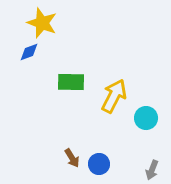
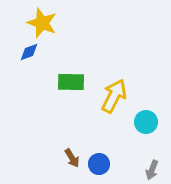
cyan circle: moved 4 px down
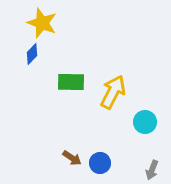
blue diamond: moved 3 px right, 2 px down; rotated 25 degrees counterclockwise
yellow arrow: moved 1 px left, 4 px up
cyan circle: moved 1 px left
brown arrow: rotated 24 degrees counterclockwise
blue circle: moved 1 px right, 1 px up
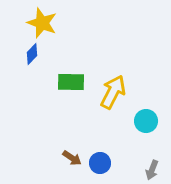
cyan circle: moved 1 px right, 1 px up
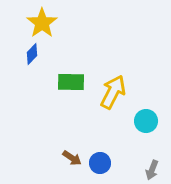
yellow star: rotated 16 degrees clockwise
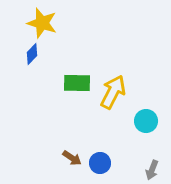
yellow star: rotated 20 degrees counterclockwise
green rectangle: moved 6 px right, 1 px down
